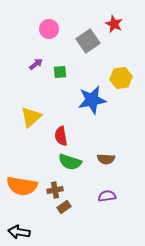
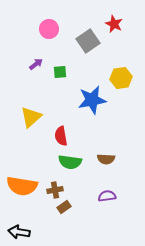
green semicircle: rotated 10 degrees counterclockwise
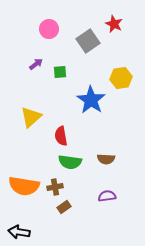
blue star: moved 1 px left; rotated 28 degrees counterclockwise
orange semicircle: moved 2 px right
brown cross: moved 3 px up
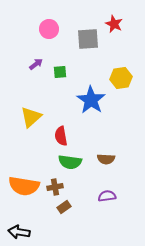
gray square: moved 2 px up; rotated 30 degrees clockwise
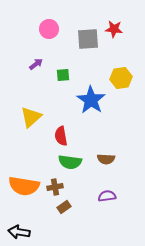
red star: moved 5 px down; rotated 18 degrees counterclockwise
green square: moved 3 px right, 3 px down
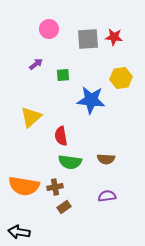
red star: moved 8 px down
blue star: rotated 28 degrees counterclockwise
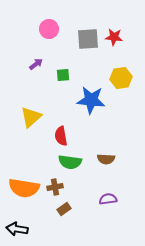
orange semicircle: moved 2 px down
purple semicircle: moved 1 px right, 3 px down
brown rectangle: moved 2 px down
black arrow: moved 2 px left, 3 px up
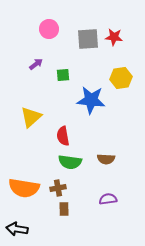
red semicircle: moved 2 px right
brown cross: moved 3 px right, 1 px down
brown rectangle: rotated 56 degrees counterclockwise
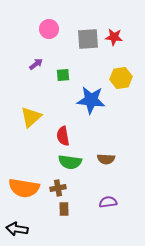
purple semicircle: moved 3 px down
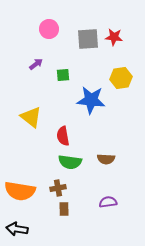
yellow triangle: rotated 40 degrees counterclockwise
orange semicircle: moved 4 px left, 3 px down
